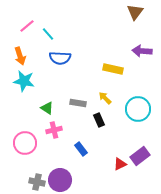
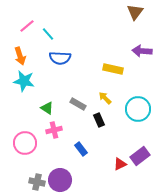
gray rectangle: moved 1 px down; rotated 21 degrees clockwise
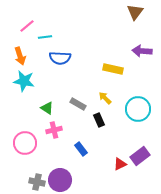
cyan line: moved 3 px left, 3 px down; rotated 56 degrees counterclockwise
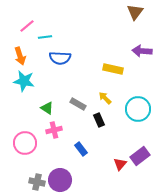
red triangle: rotated 24 degrees counterclockwise
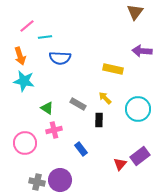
black rectangle: rotated 24 degrees clockwise
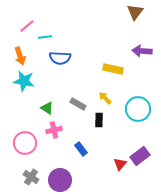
gray cross: moved 6 px left, 5 px up; rotated 21 degrees clockwise
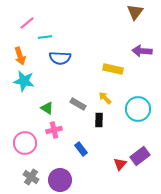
pink line: moved 3 px up
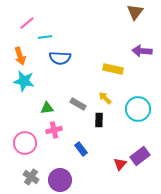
green triangle: rotated 40 degrees counterclockwise
